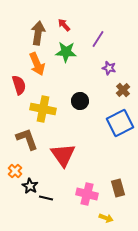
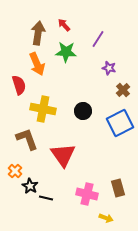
black circle: moved 3 px right, 10 px down
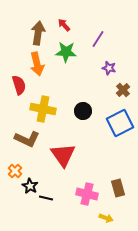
orange arrow: rotated 10 degrees clockwise
brown L-shape: rotated 135 degrees clockwise
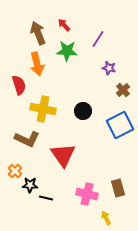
brown arrow: rotated 30 degrees counterclockwise
green star: moved 1 px right, 1 px up
blue square: moved 2 px down
black star: moved 1 px up; rotated 28 degrees counterclockwise
yellow arrow: rotated 136 degrees counterclockwise
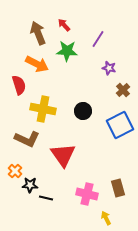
orange arrow: rotated 50 degrees counterclockwise
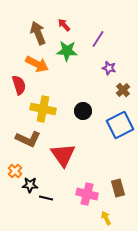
brown L-shape: moved 1 px right
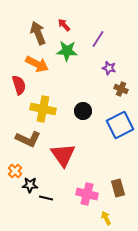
brown cross: moved 2 px left, 1 px up; rotated 24 degrees counterclockwise
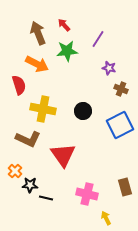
green star: rotated 10 degrees counterclockwise
brown rectangle: moved 7 px right, 1 px up
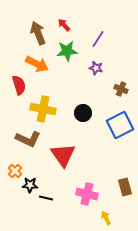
purple star: moved 13 px left
black circle: moved 2 px down
